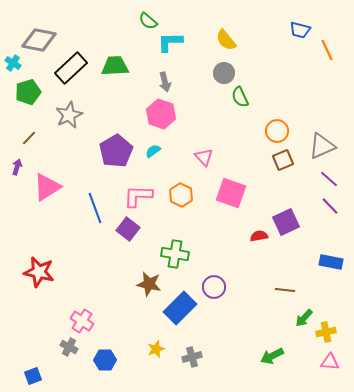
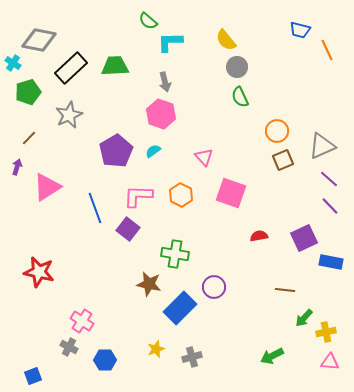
gray circle at (224, 73): moved 13 px right, 6 px up
purple square at (286, 222): moved 18 px right, 16 px down
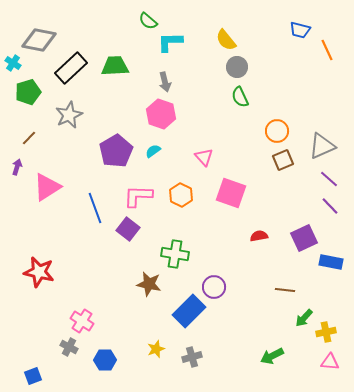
blue rectangle at (180, 308): moved 9 px right, 3 px down
